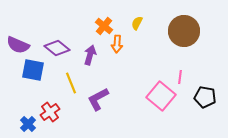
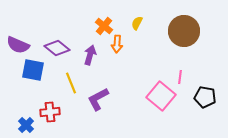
red cross: rotated 30 degrees clockwise
blue cross: moved 2 px left, 1 px down
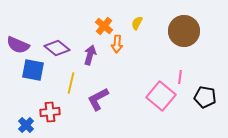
yellow line: rotated 35 degrees clockwise
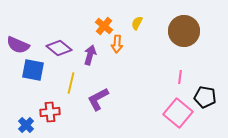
purple diamond: moved 2 px right
pink square: moved 17 px right, 17 px down
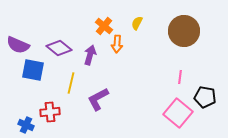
blue cross: rotated 21 degrees counterclockwise
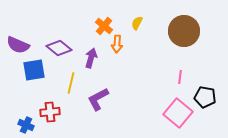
purple arrow: moved 1 px right, 3 px down
blue square: moved 1 px right; rotated 20 degrees counterclockwise
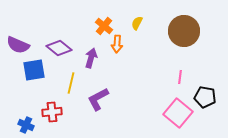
red cross: moved 2 px right
